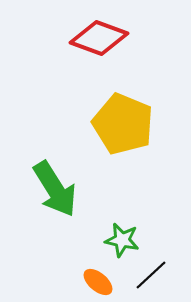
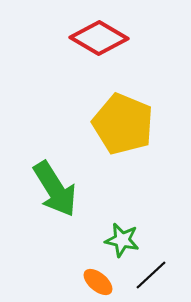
red diamond: rotated 10 degrees clockwise
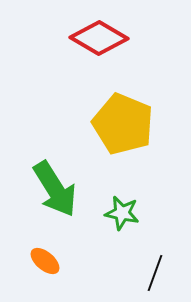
green star: moved 27 px up
black line: moved 4 px right, 2 px up; rotated 27 degrees counterclockwise
orange ellipse: moved 53 px left, 21 px up
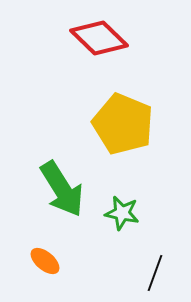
red diamond: rotated 14 degrees clockwise
green arrow: moved 7 px right
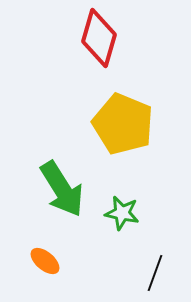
red diamond: rotated 62 degrees clockwise
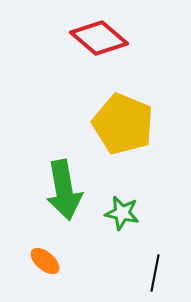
red diamond: rotated 66 degrees counterclockwise
green arrow: moved 2 px right, 1 px down; rotated 22 degrees clockwise
black line: rotated 9 degrees counterclockwise
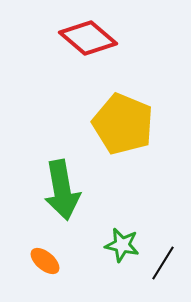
red diamond: moved 11 px left
green arrow: moved 2 px left
green star: moved 32 px down
black line: moved 8 px right, 10 px up; rotated 21 degrees clockwise
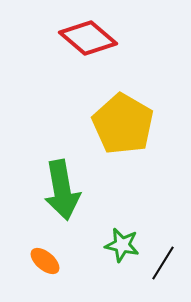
yellow pentagon: rotated 8 degrees clockwise
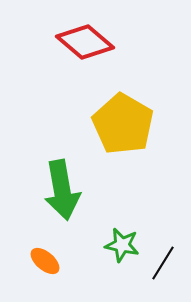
red diamond: moved 3 px left, 4 px down
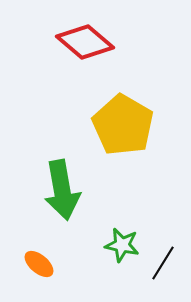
yellow pentagon: moved 1 px down
orange ellipse: moved 6 px left, 3 px down
